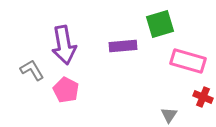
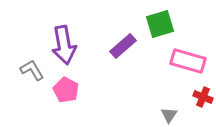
purple rectangle: rotated 36 degrees counterclockwise
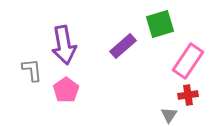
pink rectangle: rotated 72 degrees counterclockwise
gray L-shape: rotated 25 degrees clockwise
pink pentagon: rotated 10 degrees clockwise
red cross: moved 15 px left, 2 px up; rotated 30 degrees counterclockwise
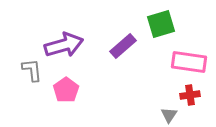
green square: moved 1 px right
purple arrow: rotated 96 degrees counterclockwise
pink rectangle: moved 1 px right, 1 px down; rotated 64 degrees clockwise
red cross: moved 2 px right
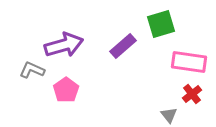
gray L-shape: rotated 60 degrees counterclockwise
red cross: moved 2 px right, 1 px up; rotated 30 degrees counterclockwise
gray triangle: rotated 12 degrees counterclockwise
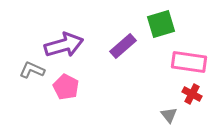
pink pentagon: moved 3 px up; rotated 10 degrees counterclockwise
red cross: rotated 24 degrees counterclockwise
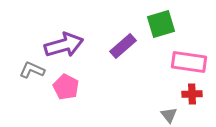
red cross: rotated 30 degrees counterclockwise
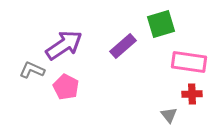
purple arrow: rotated 18 degrees counterclockwise
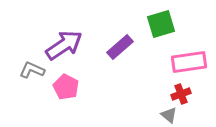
purple rectangle: moved 3 px left, 1 px down
pink rectangle: rotated 16 degrees counterclockwise
red cross: moved 11 px left; rotated 18 degrees counterclockwise
gray triangle: rotated 12 degrees counterclockwise
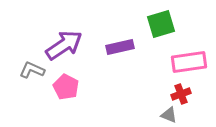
purple rectangle: rotated 28 degrees clockwise
gray triangle: rotated 18 degrees counterclockwise
